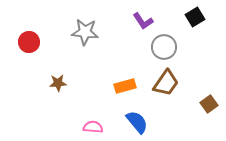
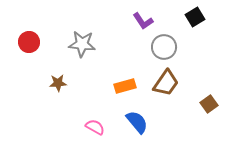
gray star: moved 3 px left, 12 px down
pink semicircle: moved 2 px right; rotated 24 degrees clockwise
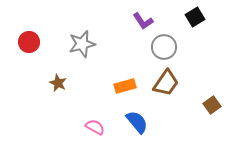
gray star: rotated 20 degrees counterclockwise
brown star: rotated 30 degrees clockwise
brown square: moved 3 px right, 1 px down
